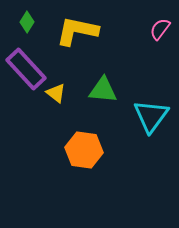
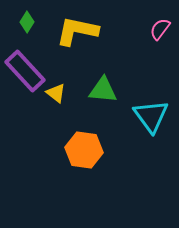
purple rectangle: moved 1 px left, 2 px down
cyan triangle: rotated 12 degrees counterclockwise
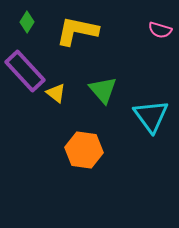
pink semicircle: moved 1 px down; rotated 110 degrees counterclockwise
green triangle: rotated 44 degrees clockwise
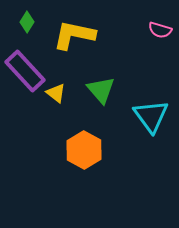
yellow L-shape: moved 3 px left, 4 px down
green triangle: moved 2 px left
orange hexagon: rotated 21 degrees clockwise
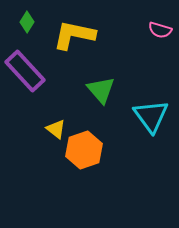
yellow triangle: moved 36 px down
orange hexagon: rotated 12 degrees clockwise
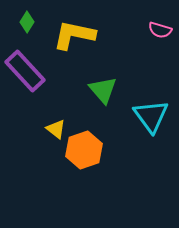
green triangle: moved 2 px right
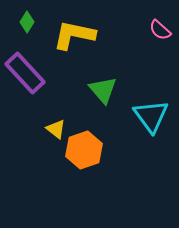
pink semicircle: rotated 25 degrees clockwise
purple rectangle: moved 2 px down
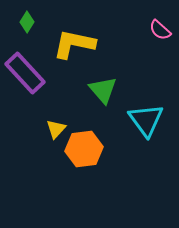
yellow L-shape: moved 9 px down
cyan triangle: moved 5 px left, 4 px down
yellow triangle: rotated 35 degrees clockwise
orange hexagon: moved 1 px up; rotated 12 degrees clockwise
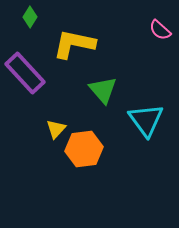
green diamond: moved 3 px right, 5 px up
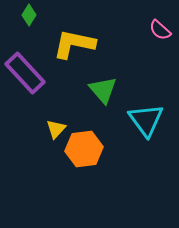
green diamond: moved 1 px left, 2 px up
